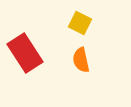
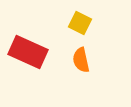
red rectangle: moved 3 px right, 1 px up; rotated 33 degrees counterclockwise
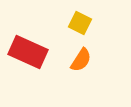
orange semicircle: rotated 135 degrees counterclockwise
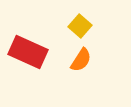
yellow square: moved 3 px down; rotated 15 degrees clockwise
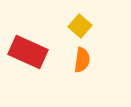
orange semicircle: moved 1 px right; rotated 25 degrees counterclockwise
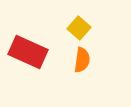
yellow square: moved 1 px left, 2 px down
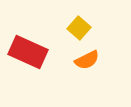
orange semicircle: moved 5 px right; rotated 55 degrees clockwise
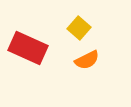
red rectangle: moved 4 px up
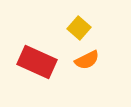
red rectangle: moved 9 px right, 14 px down
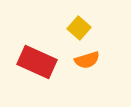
orange semicircle: rotated 10 degrees clockwise
